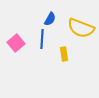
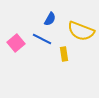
yellow semicircle: moved 3 px down
blue line: rotated 66 degrees counterclockwise
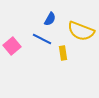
pink square: moved 4 px left, 3 px down
yellow rectangle: moved 1 px left, 1 px up
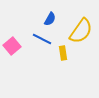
yellow semicircle: rotated 76 degrees counterclockwise
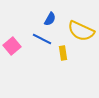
yellow semicircle: rotated 80 degrees clockwise
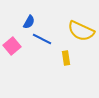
blue semicircle: moved 21 px left, 3 px down
yellow rectangle: moved 3 px right, 5 px down
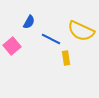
blue line: moved 9 px right
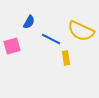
pink square: rotated 24 degrees clockwise
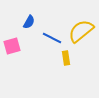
yellow semicircle: rotated 116 degrees clockwise
blue line: moved 1 px right, 1 px up
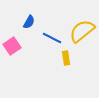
yellow semicircle: moved 1 px right
pink square: rotated 18 degrees counterclockwise
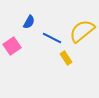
yellow rectangle: rotated 24 degrees counterclockwise
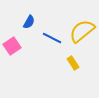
yellow rectangle: moved 7 px right, 5 px down
